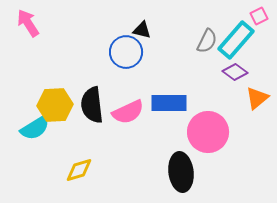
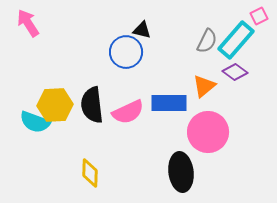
orange triangle: moved 53 px left, 12 px up
cyan semicircle: moved 6 px up; rotated 52 degrees clockwise
yellow diamond: moved 11 px right, 3 px down; rotated 72 degrees counterclockwise
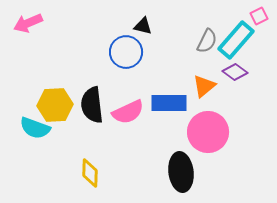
pink arrow: rotated 80 degrees counterclockwise
black triangle: moved 1 px right, 4 px up
cyan semicircle: moved 6 px down
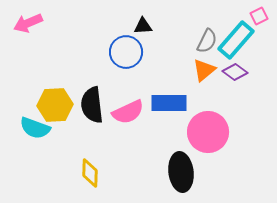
black triangle: rotated 18 degrees counterclockwise
orange triangle: moved 16 px up
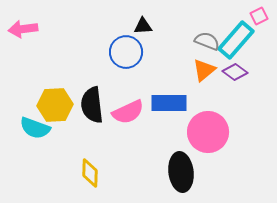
pink arrow: moved 5 px left, 6 px down; rotated 16 degrees clockwise
gray semicircle: rotated 95 degrees counterclockwise
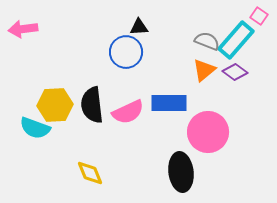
pink square: rotated 30 degrees counterclockwise
black triangle: moved 4 px left, 1 px down
yellow diamond: rotated 24 degrees counterclockwise
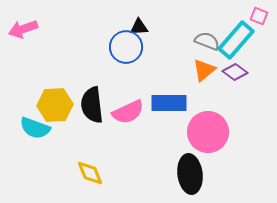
pink square: rotated 12 degrees counterclockwise
pink arrow: rotated 12 degrees counterclockwise
blue circle: moved 5 px up
black ellipse: moved 9 px right, 2 px down
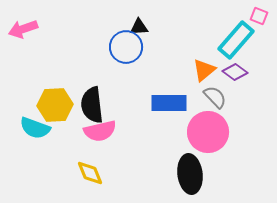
gray semicircle: moved 8 px right, 56 px down; rotated 25 degrees clockwise
pink semicircle: moved 28 px left, 19 px down; rotated 12 degrees clockwise
